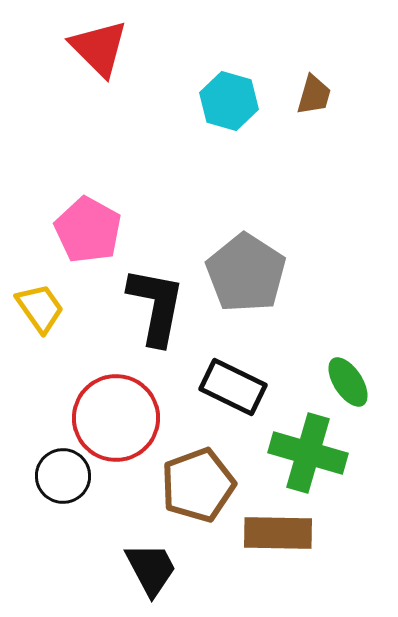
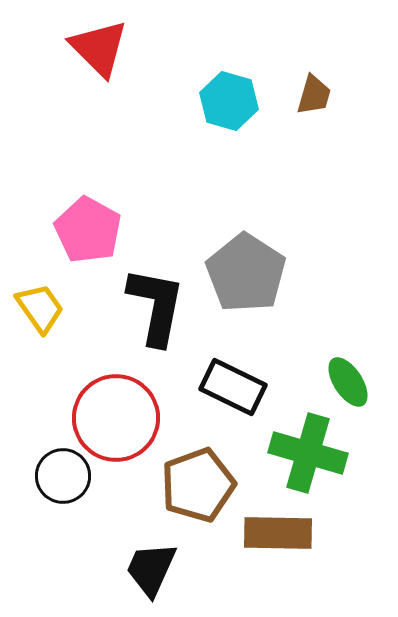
black trapezoid: rotated 128 degrees counterclockwise
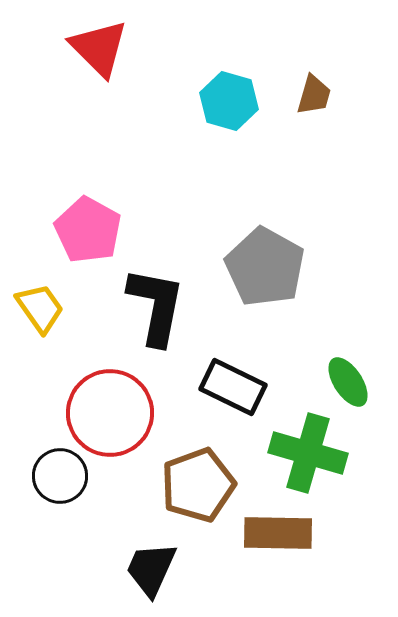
gray pentagon: moved 19 px right, 6 px up; rotated 4 degrees counterclockwise
red circle: moved 6 px left, 5 px up
black circle: moved 3 px left
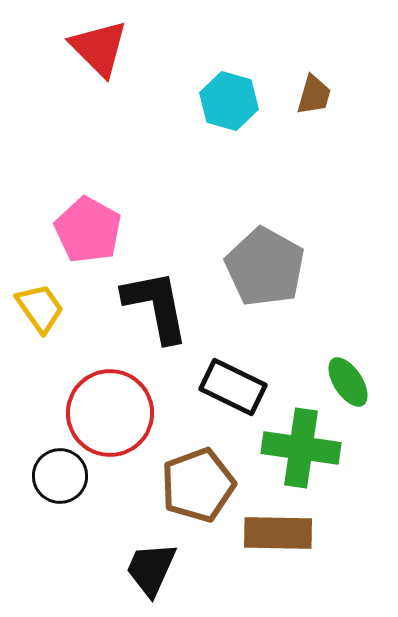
black L-shape: rotated 22 degrees counterclockwise
green cross: moved 7 px left, 5 px up; rotated 8 degrees counterclockwise
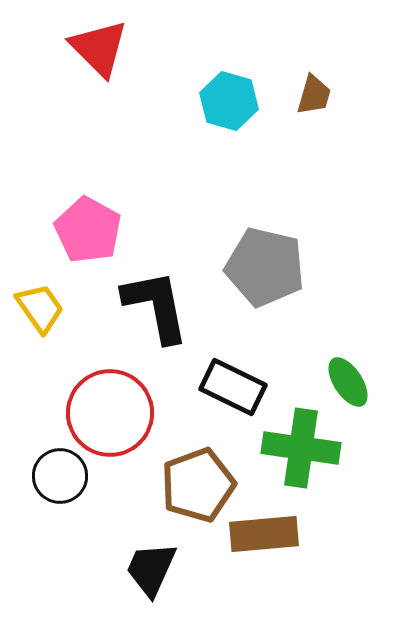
gray pentagon: rotated 16 degrees counterclockwise
brown rectangle: moved 14 px left, 1 px down; rotated 6 degrees counterclockwise
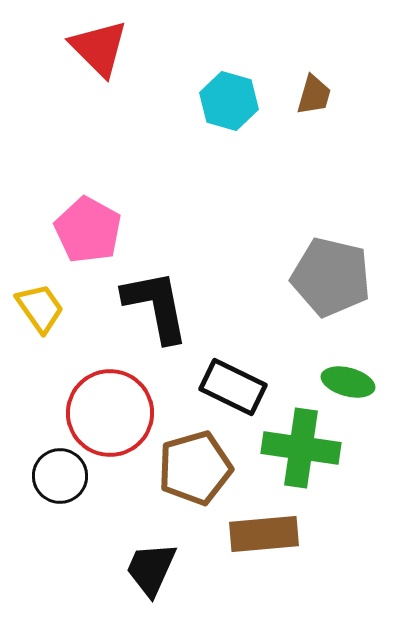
gray pentagon: moved 66 px right, 10 px down
green ellipse: rotated 42 degrees counterclockwise
brown pentagon: moved 3 px left, 17 px up; rotated 4 degrees clockwise
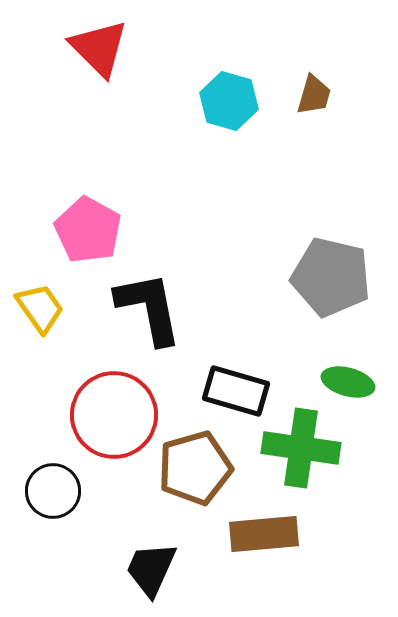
black L-shape: moved 7 px left, 2 px down
black rectangle: moved 3 px right, 4 px down; rotated 10 degrees counterclockwise
red circle: moved 4 px right, 2 px down
black circle: moved 7 px left, 15 px down
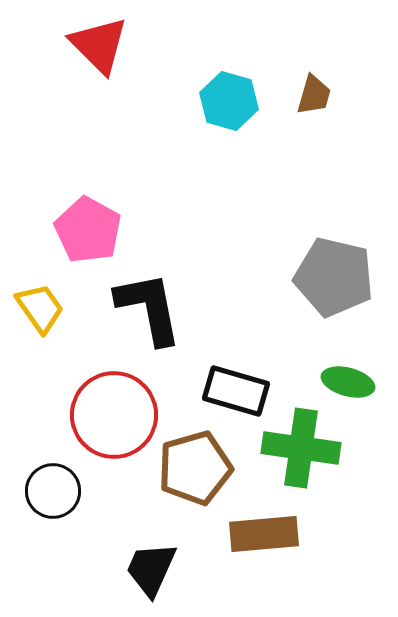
red triangle: moved 3 px up
gray pentagon: moved 3 px right
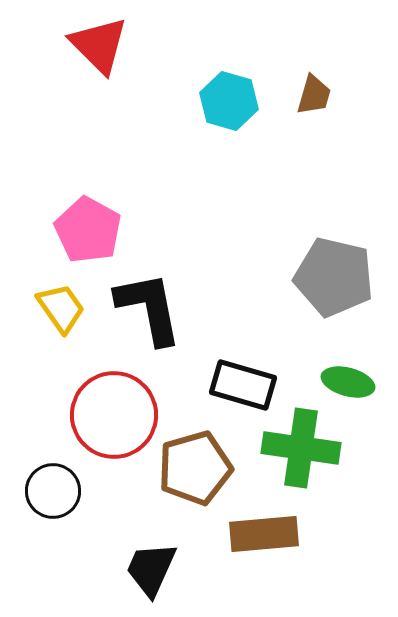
yellow trapezoid: moved 21 px right
black rectangle: moved 7 px right, 6 px up
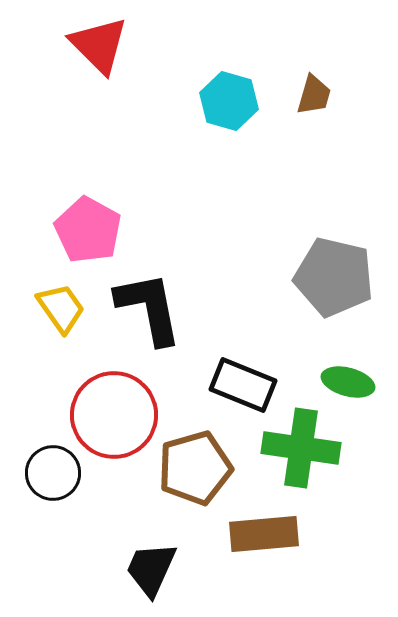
black rectangle: rotated 6 degrees clockwise
black circle: moved 18 px up
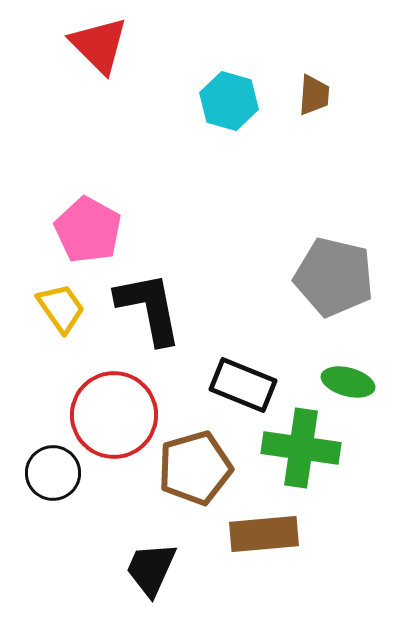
brown trapezoid: rotated 12 degrees counterclockwise
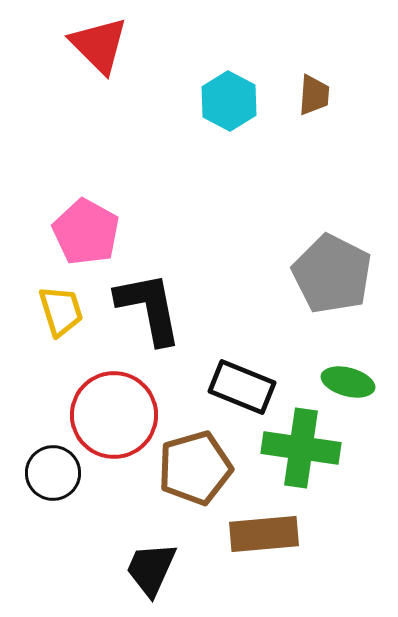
cyan hexagon: rotated 12 degrees clockwise
pink pentagon: moved 2 px left, 2 px down
gray pentagon: moved 2 px left, 3 px up; rotated 14 degrees clockwise
yellow trapezoid: moved 3 px down; rotated 18 degrees clockwise
black rectangle: moved 1 px left, 2 px down
